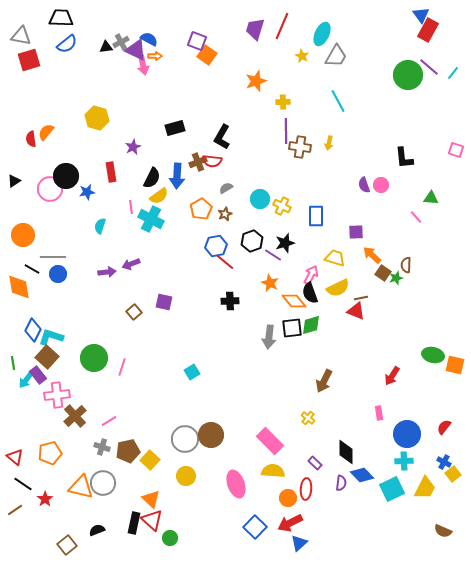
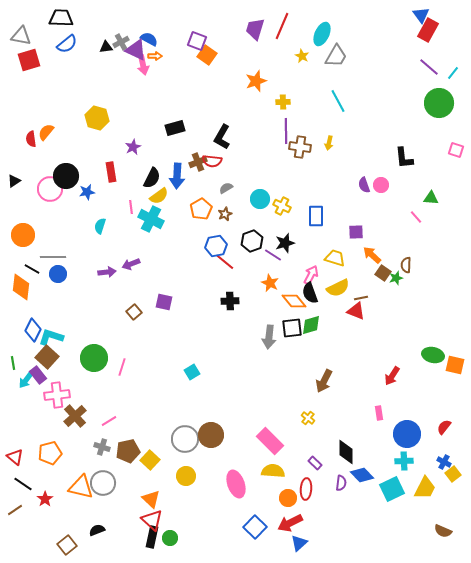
green circle at (408, 75): moved 31 px right, 28 px down
orange diamond at (19, 287): moved 2 px right; rotated 16 degrees clockwise
black rectangle at (134, 523): moved 18 px right, 14 px down
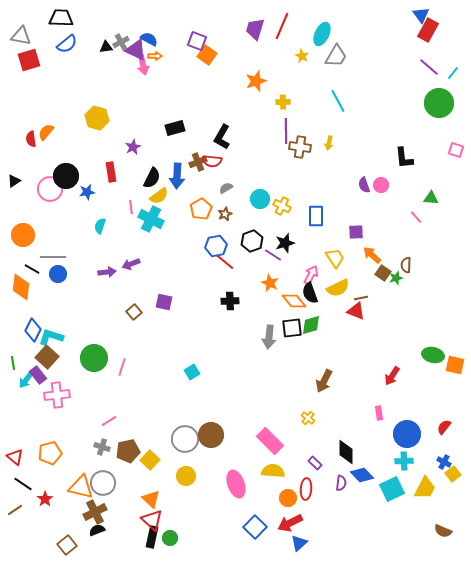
yellow trapezoid at (335, 258): rotated 40 degrees clockwise
brown cross at (75, 416): moved 20 px right, 96 px down; rotated 15 degrees clockwise
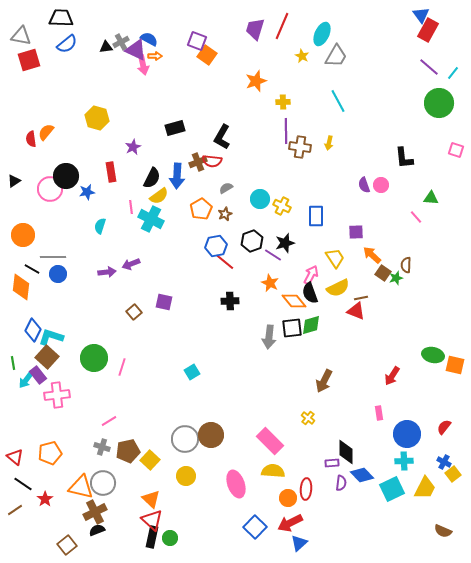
purple rectangle at (315, 463): moved 17 px right; rotated 48 degrees counterclockwise
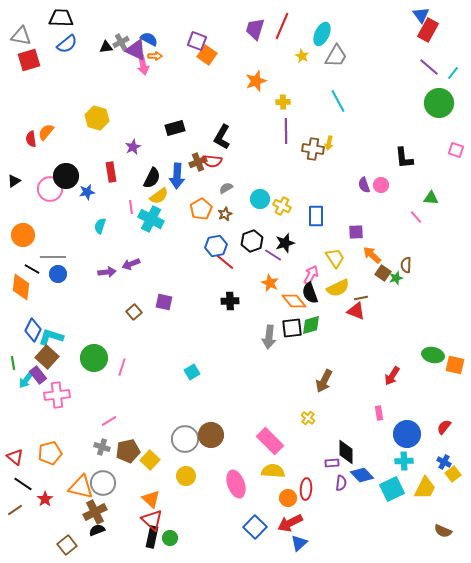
brown cross at (300, 147): moved 13 px right, 2 px down
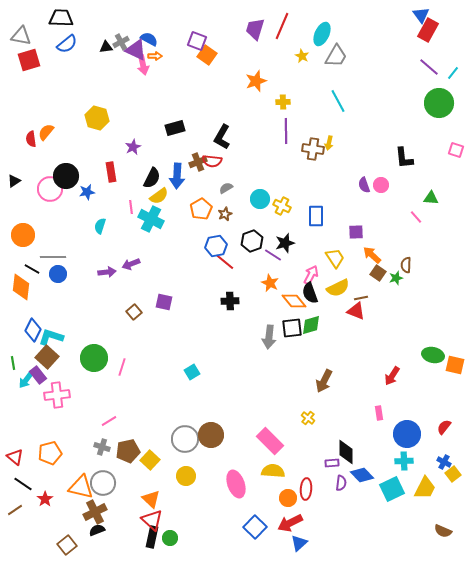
brown square at (383, 273): moved 5 px left
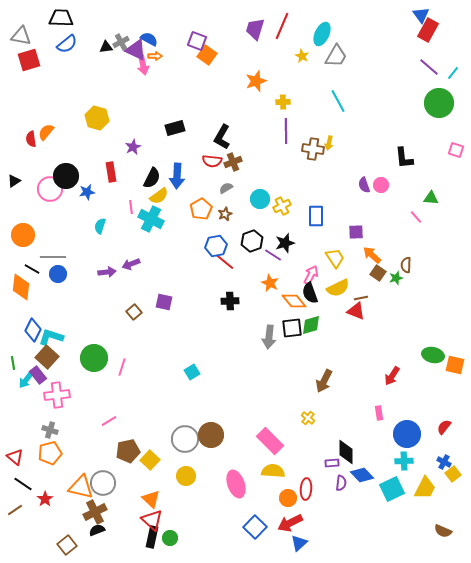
brown cross at (198, 162): moved 35 px right
yellow cross at (282, 206): rotated 36 degrees clockwise
gray cross at (102, 447): moved 52 px left, 17 px up
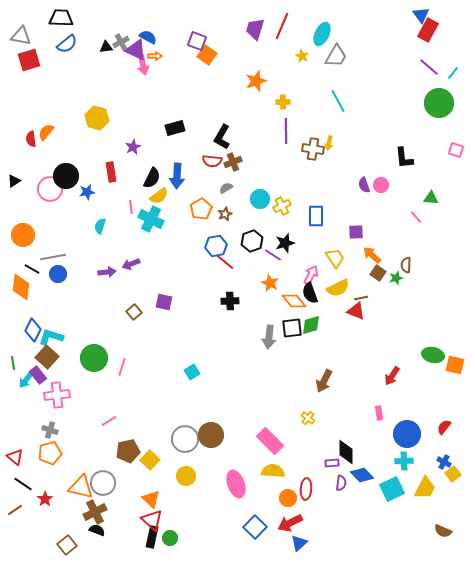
blue semicircle at (149, 39): moved 1 px left, 2 px up
gray line at (53, 257): rotated 10 degrees counterclockwise
black semicircle at (97, 530): rotated 42 degrees clockwise
